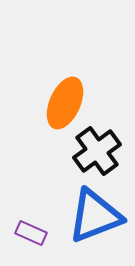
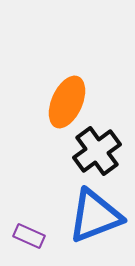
orange ellipse: moved 2 px right, 1 px up
purple rectangle: moved 2 px left, 3 px down
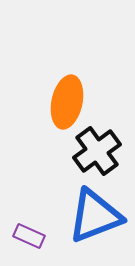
orange ellipse: rotated 12 degrees counterclockwise
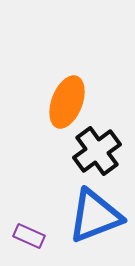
orange ellipse: rotated 9 degrees clockwise
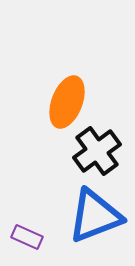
purple rectangle: moved 2 px left, 1 px down
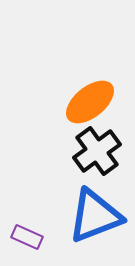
orange ellipse: moved 23 px right; rotated 30 degrees clockwise
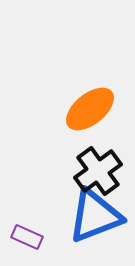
orange ellipse: moved 7 px down
black cross: moved 1 px right, 20 px down
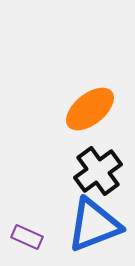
blue triangle: moved 1 px left, 9 px down
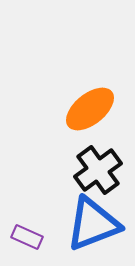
black cross: moved 1 px up
blue triangle: moved 1 px left, 1 px up
